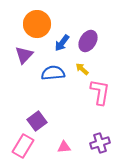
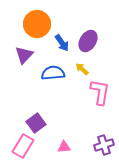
blue arrow: rotated 72 degrees counterclockwise
purple square: moved 1 px left, 2 px down
purple cross: moved 4 px right, 2 px down
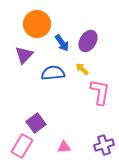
pink rectangle: moved 1 px left
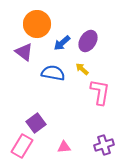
blue arrow: rotated 84 degrees clockwise
purple triangle: moved 3 px up; rotated 36 degrees counterclockwise
blue semicircle: rotated 15 degrees clockwise
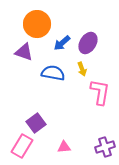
purple ellipse: moved 2 px down
purple triangle: rotated 18 degrees counterclockwise
yellow arrow: rotated 152 degrees counterclockwise
purple cross: moved 1 px right, 2 px down
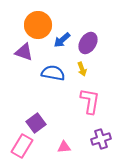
orange circle: moved 1 px right, 1 px down
blue arrow: moved 3 px up
pink L-shape: moved 10 px left, 9 px down
purple cross: moved 4 px left, 8 px up
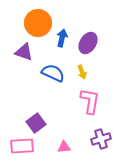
orange circle: moved 2 px up
blue arrow: moved 2 px up; rotated 144 degrees clockwise
yellow arrow: moved 3 px down
blue semicircle: rotated 15 degrees clockwise
pink rectangle: rotated 55 degrees clockwise
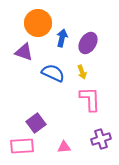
pink L-shape: moved 2 px up; rotated 12 degrees counterclockwise
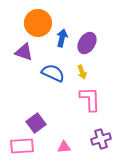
purple ellipse: moved 1 px left
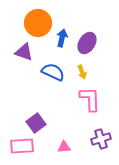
blue semicircle: moved 1 px up
